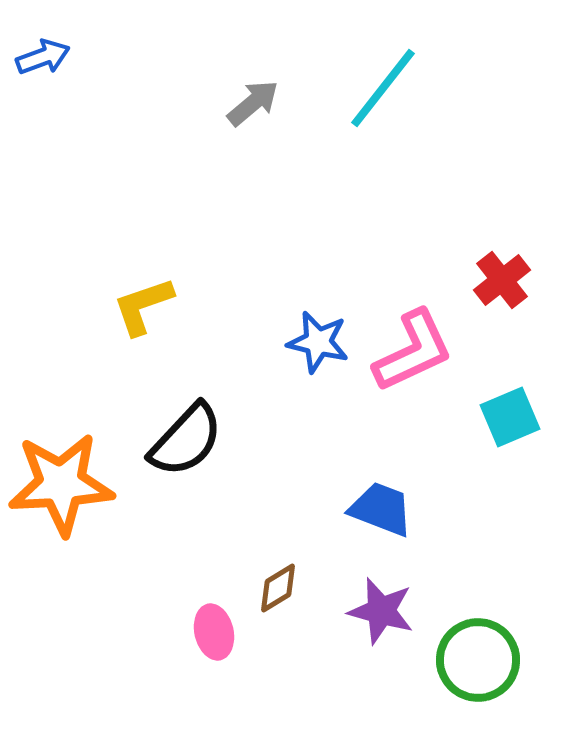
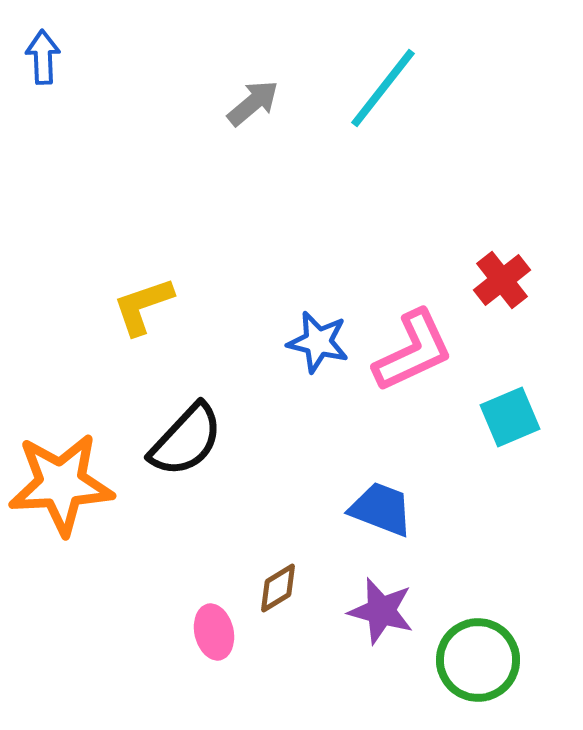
blue arrow: rotated 72 degrees counterclockwise
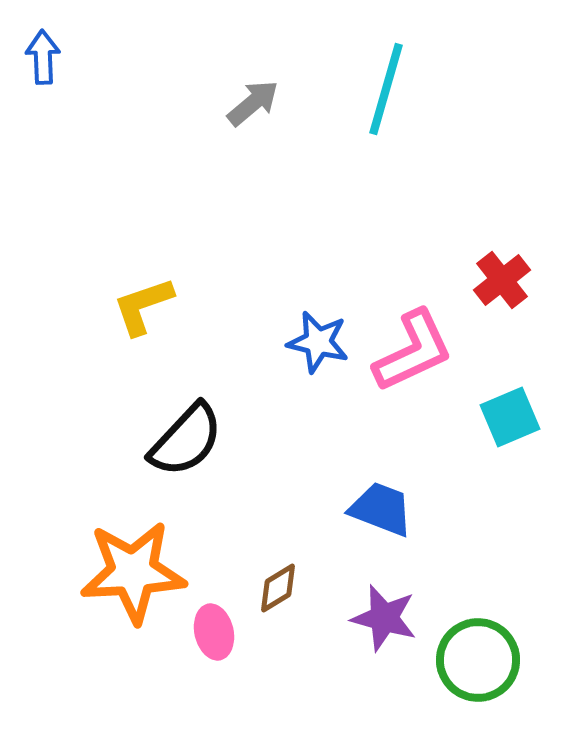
cyan line: moved 3 px right, 1 px down; rotated 22 degrees counterclockwise
orange star: moved 72 px right, 88 px down
purple star: moved 3 px right, 7 px down
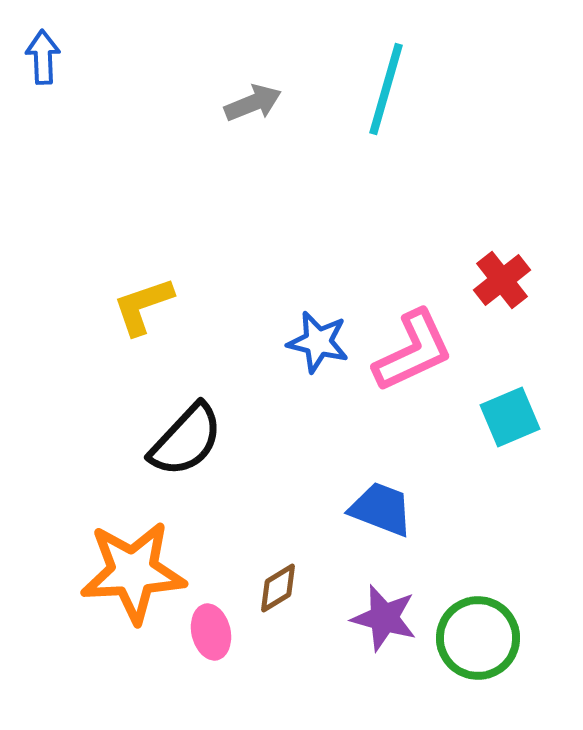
gray arrow: rotated 18 degrees clockwise
pink ellipse: moved 3 px left
green circle: moved 22 px up
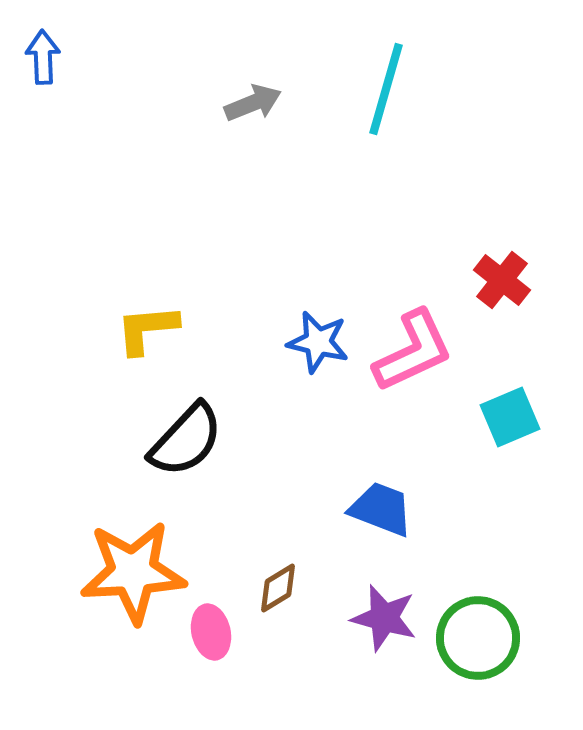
red cross: rotated 14 degrees counterclockwise
yellow L-shape: moved 4 px right, 23 px down; rotated 14 degrees clockwise
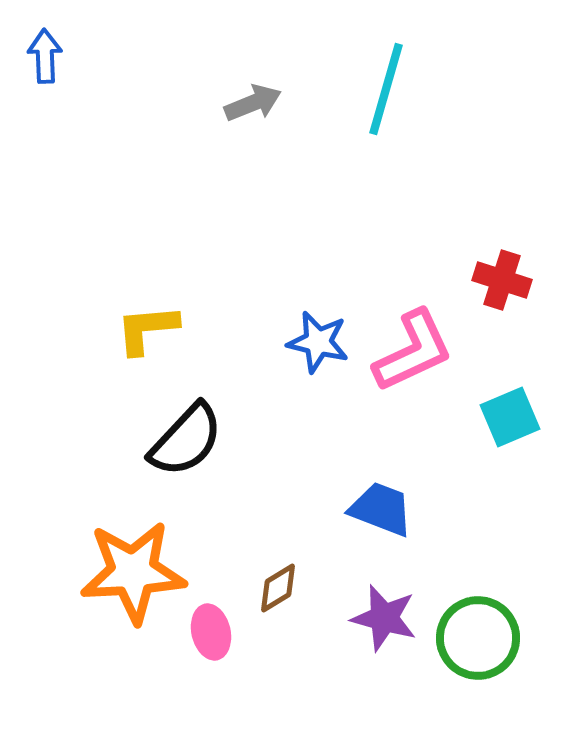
blue arrow: moved 2 px right, 1 px up
red cross: rotated 20 degrees counterclockwise
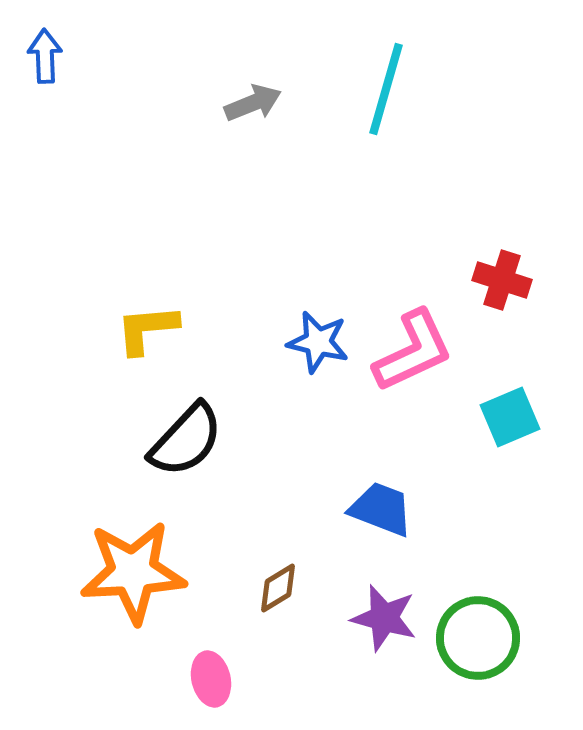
pink ellipse: moved 47 px down
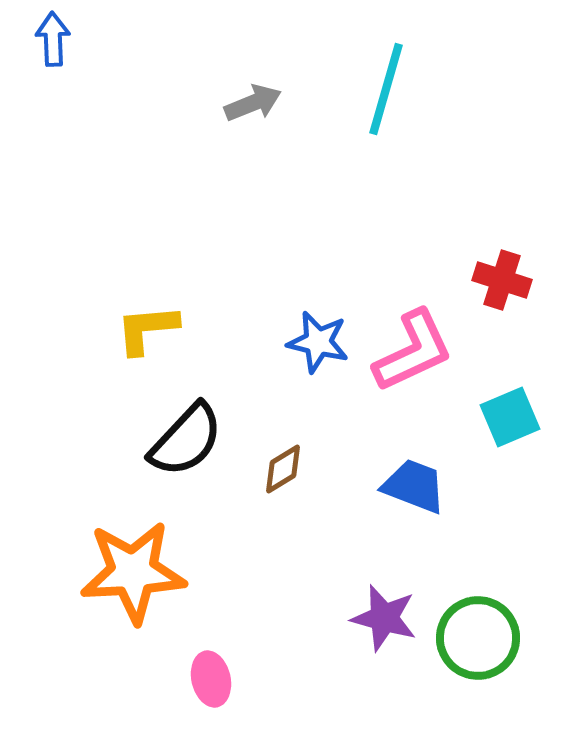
blue arrow: moved 8 px right, 17 px up
blue trapezoid: moved 33 px right, 23 px up
brown diamond: moved 5 px right, 119 px up
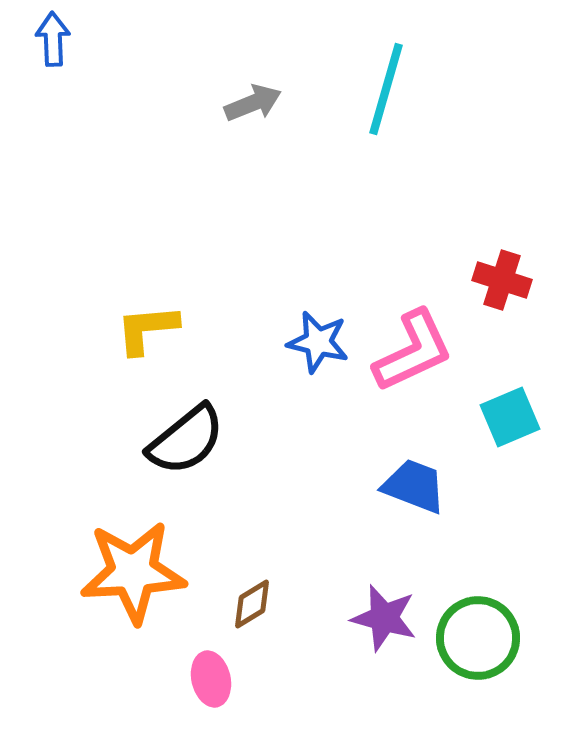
black semicircle: rotated 8 degrees clockwise
brown diamond: moved 31 px left, 135 px down
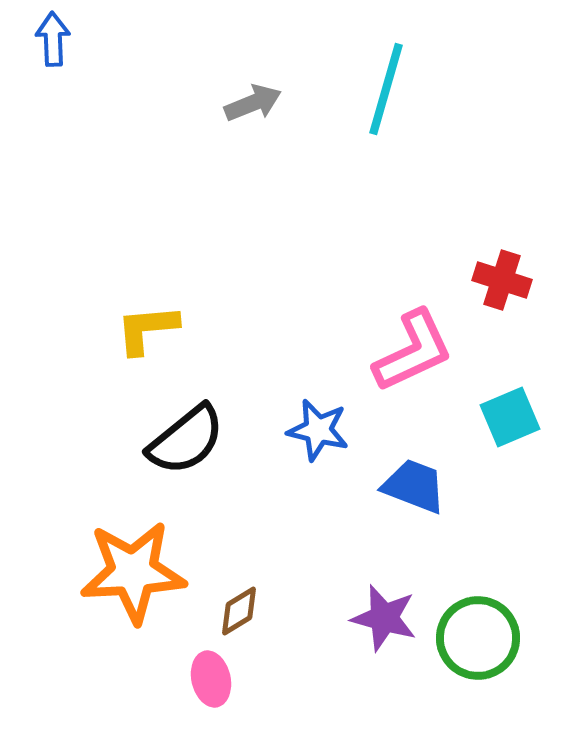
blue star: moved 88 px down
brown diamond: moved 13 px left, 7 px down
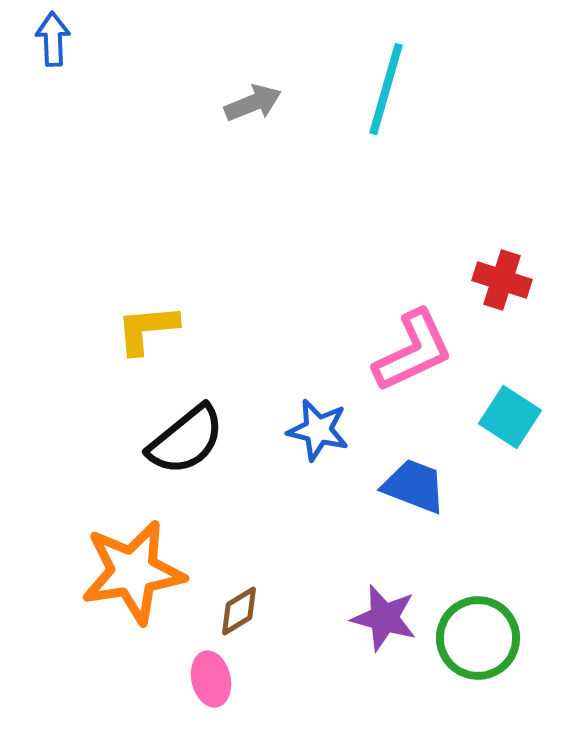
cyan square: rotated 34 degrees counterclockwise
orange star: rotated 6 degrees counterclockwise
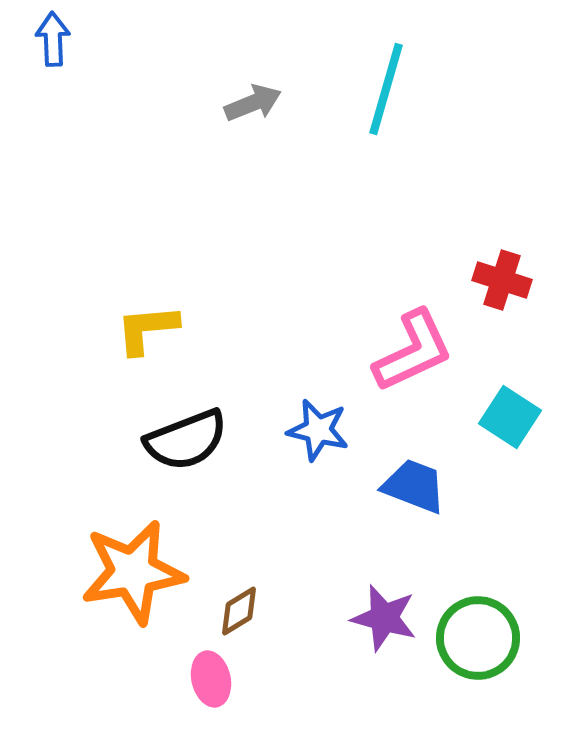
black semicircle: rotated 18 degrees clockwise
